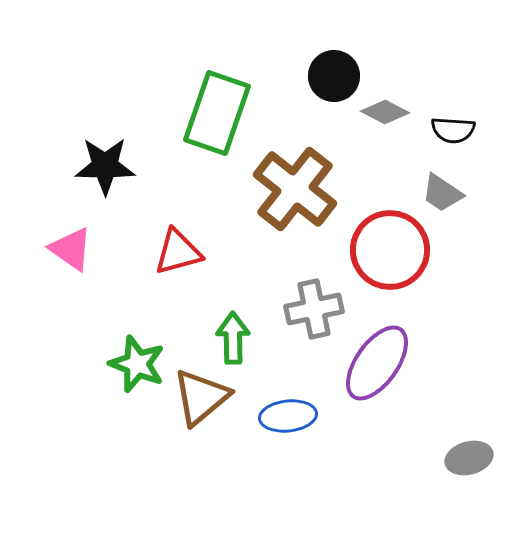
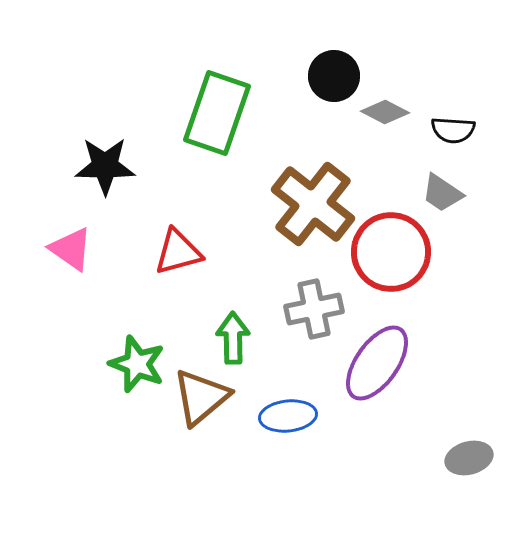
brown cross: moved 18 px right, 15 px down
red circle: moved 1 px right, 2 px down
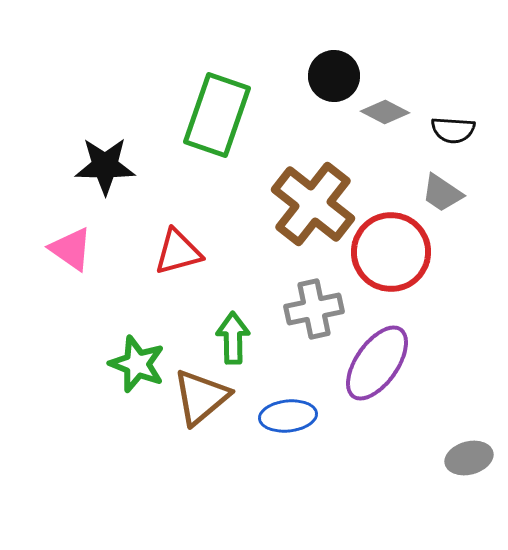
green rectangle: moved 2 px down
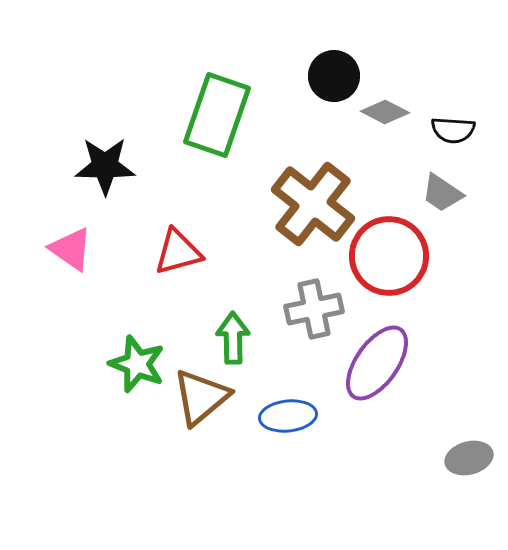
red circle: moved 2 px left, 4 px down
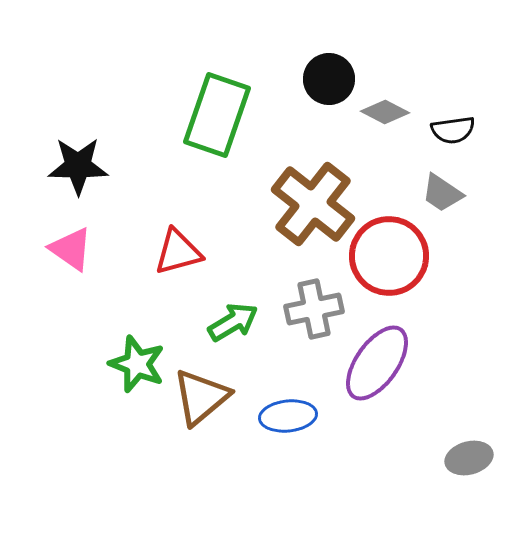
black circle: moved 5 px left, 3 px down
black semicircle: rotated 12 degrees counterclockwise
black star: moved 27 px left
green arrow: moved 16 px up; rotated 60 degrees clockwise
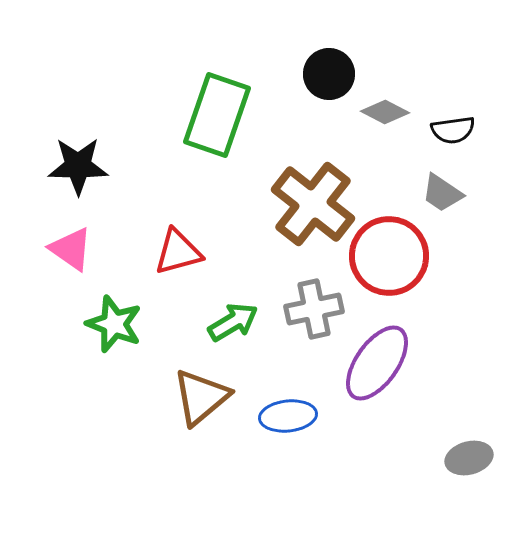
black circle: moved 5 px up
green star: moved 23 px left, 40 px up
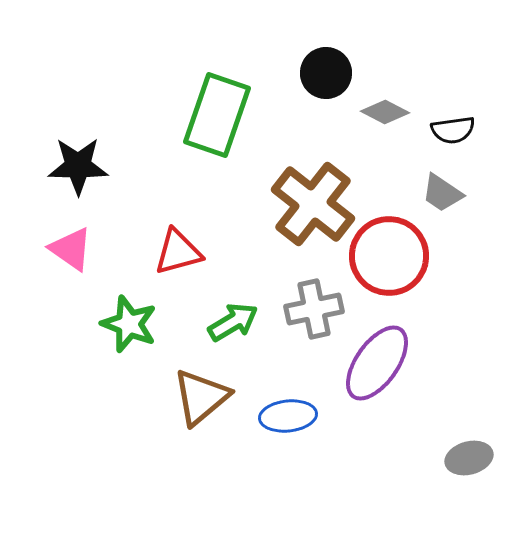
black circle: moved 3 px left, 1 px up
green star: moved 15 px right
